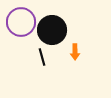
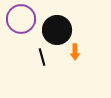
purple circle: moved 3 px up
black circle: moved 5 px right
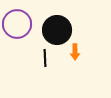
purple circle: moved 4 px left, 5 px down
black line: moved 3 px right, 1 px down; rotated 12 degrees clockwise
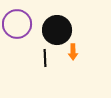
orange arrow: moved 2 px left
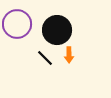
orange arrow: moved 4 px left, 3 px down
black line: rotated 42 degrees counterclockwise
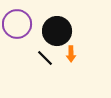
black circle: moved 1 px down
orange arrow: moved 2 px right, 1 px up
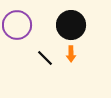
purple circle: moved 1 px down
black circle: moved 14 px right, 6 px up
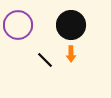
purple circle: moved 1 px right
black line: moved 2 px down
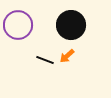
orange arrow: moved 4 px left, 2 px down; rotated 49 degrees clockwise
black line: rotated 24 degrees counterclockwise
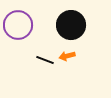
orange arrow: rotated 28 degrees clockwise
